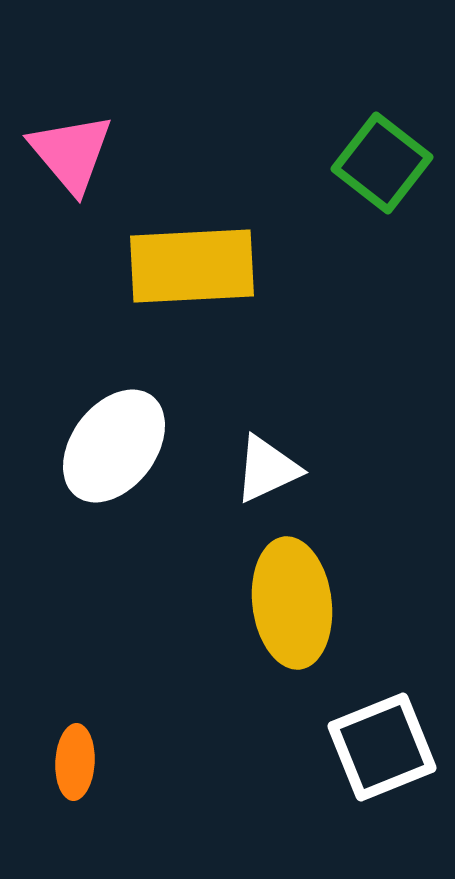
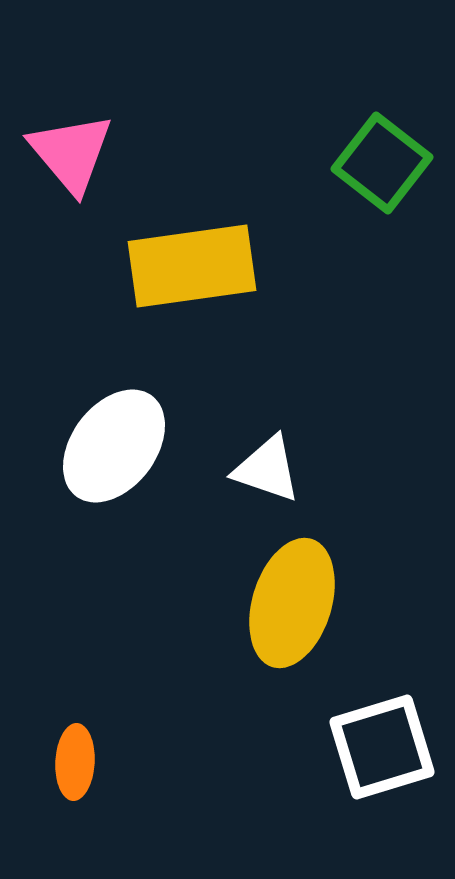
yellow rectangle: rotated 5 degrees counterclockwise
white triangle: rotated 44 degrees clockwise
yellow ellipse: rotated 24 degrees clockwise
white square: rotated 5 degrees clockwise
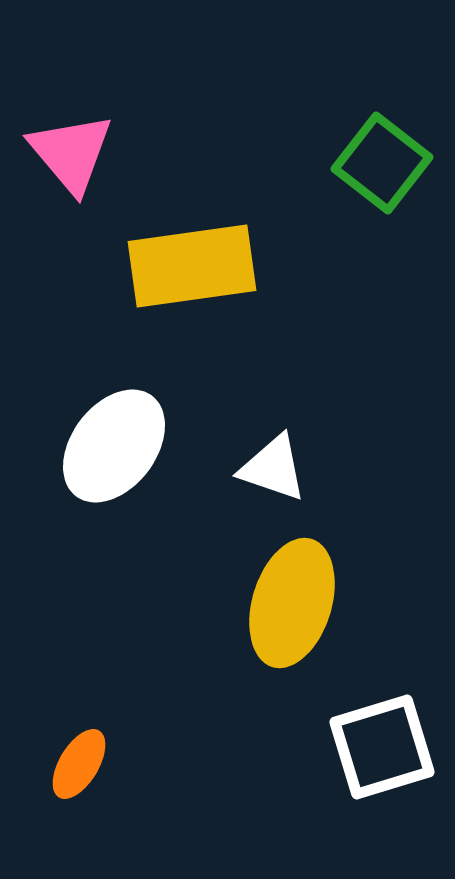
white triangle: moved 6 px right, 1 px up
orange ellipse: moved 4 px right, 2 px down; rotated 28 degrees clockwise
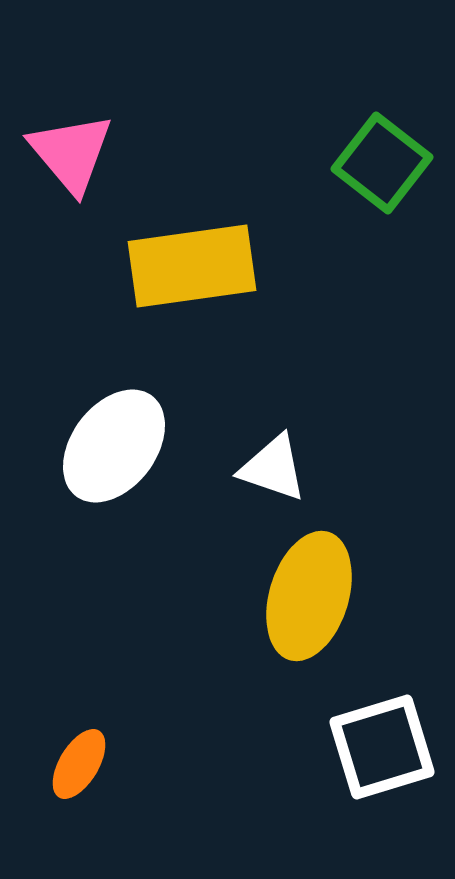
yellow ellipse: moved 17 px right, 7 px up
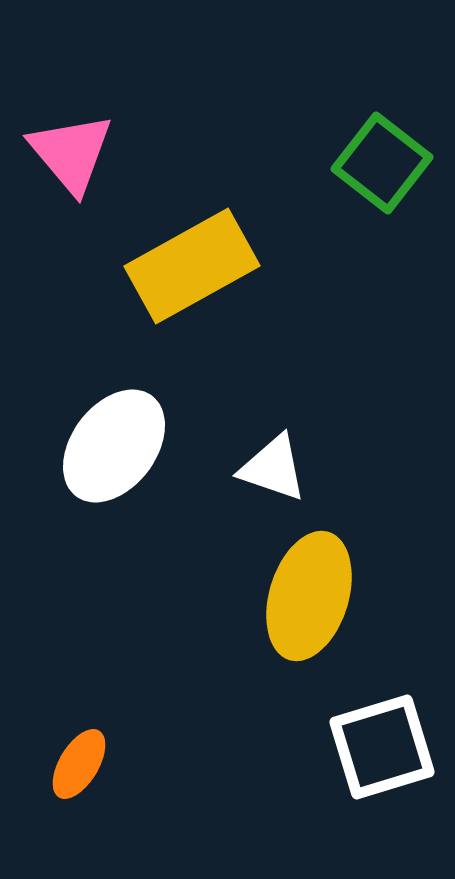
yellow rectangle: rotated 21 degrees counterclockwise
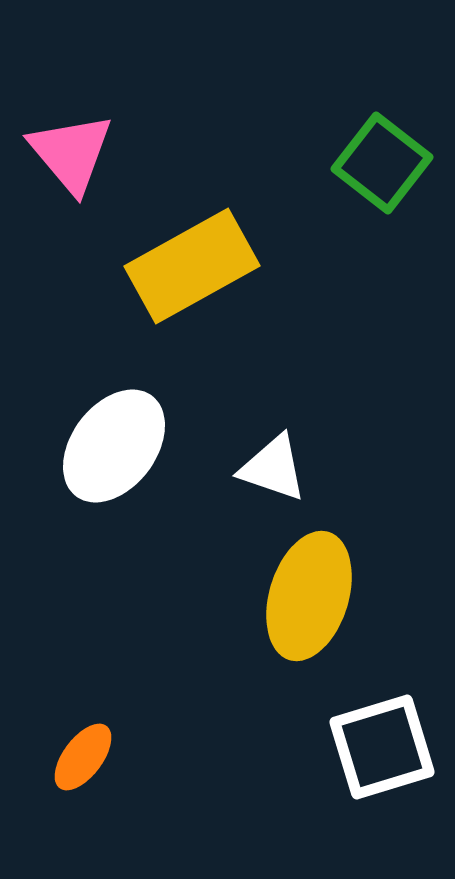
orange ellipse: moved 4 px right, 7 px up; rotated 6 degrees clockwise
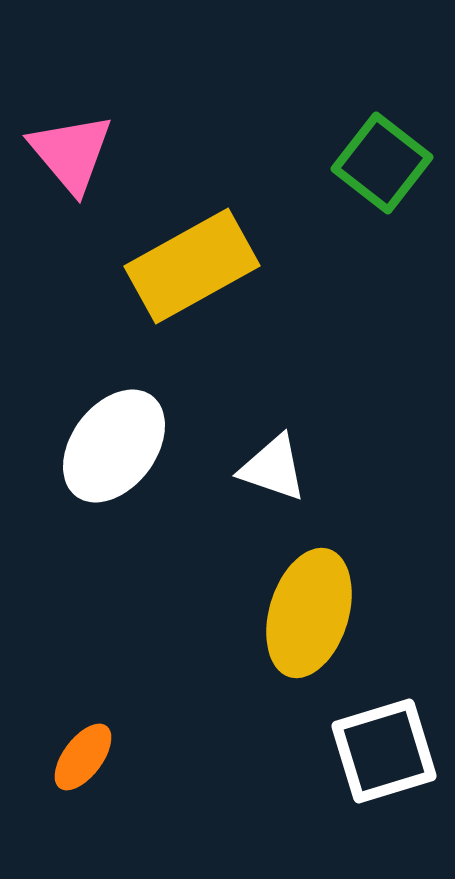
yellow ellipse: moved 17 px down
white square: moved 2 px right, 4 px down
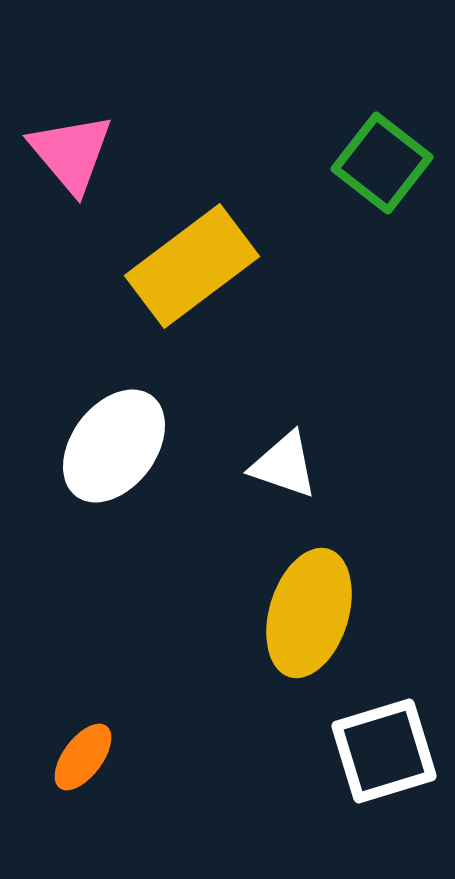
yellow rectangle: rotated 8 degrees counterclockwise
white triangle: moved 11 px right, 3 px up
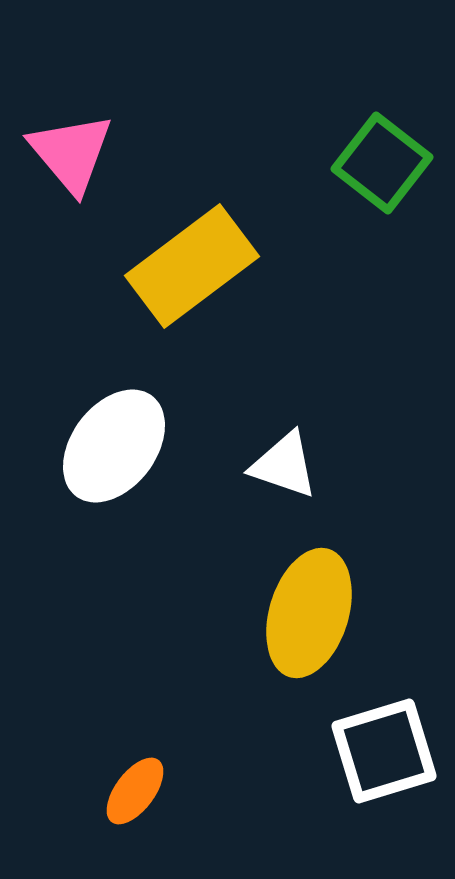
orange ellipse: moved 52 px right, 34 px down
